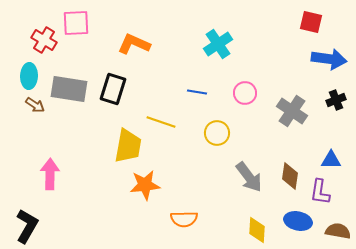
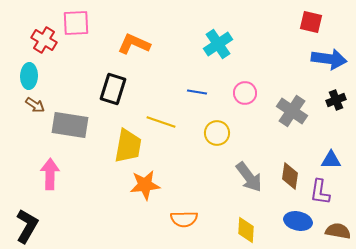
gray rectangle: moved 1 px right, 36 px down
yellow diamond: moved 11 px left
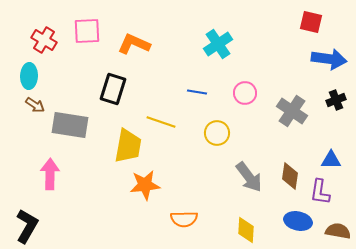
pink square: moved 11 px right, 8 px down
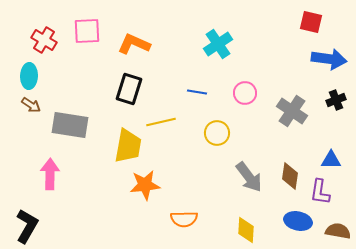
black rectangle: moved 16 px right
brown arrow: moved 4 px left
yellow line: rotated 32 degrees counterclockwise
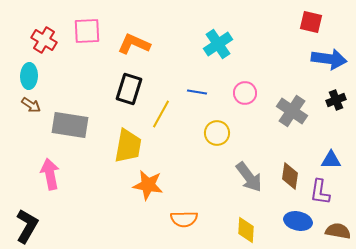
yellow line: moved 8 px up; rotated 48 degrees counterclockwise
pink arrow: rotated 12 degrees counterclockwise
orange star: moved 3 px right; rotated 16 degrees clockwise
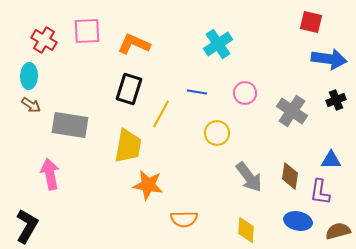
brown semicircle: rotated 25 degrees counterclockwise
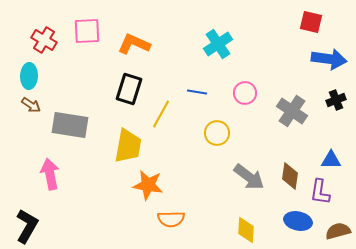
gray arrow: rotated 16 degrees counterclockwise
orange semicircle: moved 13 px left
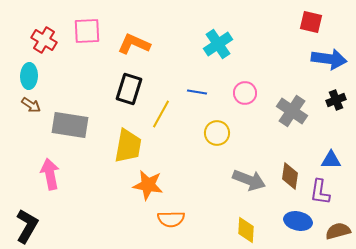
gray arrow: moved 3 px down; rotated 16 degrees counterclockwise
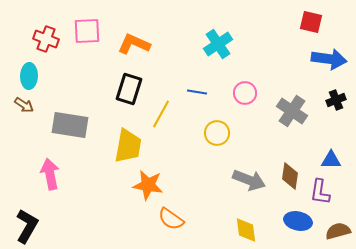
red cross: moved 2 px right, 1 px up; rotated 10 degrees counterclockwise
brown arrow: moved 7 px left
orange semicircle: rotated 36 degrees clockwise
yellow diamond: rotated 12 degrees counterclockwise
